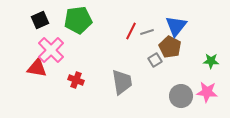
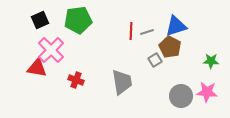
blue triangle: rotated 35 degrees clockwise
red line: rotated 24 degrees counterclockwise
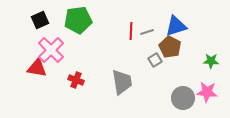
gray circle: moved 2 px right, 2 px down
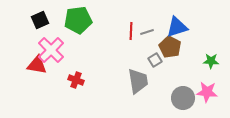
blue triangle: moved 1 px right, 1 px down
red triangle: moved 3 px up
gray trapezoid: moved 16 px right, 1 px up
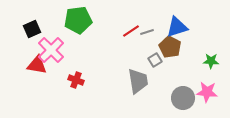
black square: moved 8 px left, 9 px down
red line: rotated 54 degrees clockwise
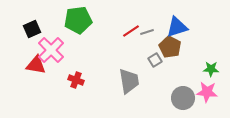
green star: moved 8 px down
red triangle: moved 1 px left
gray trapezoid: moved 9 px left
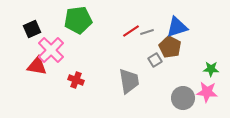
red triangle: moved 1 px right, 1 px down
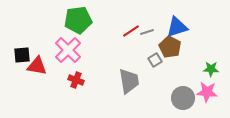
black square: moved 10 px left, 26 px down; rotated 18 degrees clockwise
pink cross: moved 17 px right
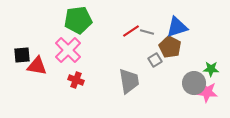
gray line: rotated 32 degrees clockwise
gray circle: moved 11 px right, 15 px up
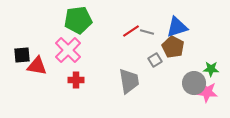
brown pentagon: moved 3 px right
red cross: rotated 21 degrees counterclockwise
